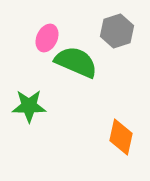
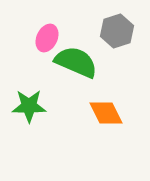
orange diamond: moved 15 px left, 24 px up; rotated 39 degrees counterclockwise
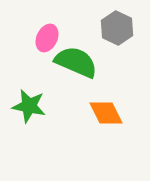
gray hexagon: moved 3 px up; rotated 16 degrees counterclockwise
green star: rotated 12 degrees clockwise
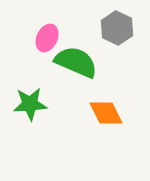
green star: moved 1 px right, 2 px up; rotated 16 degrees counterclockwise
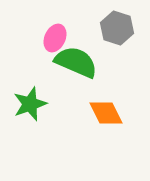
gray hexagon: rotated 8 degrees counterclockwise
pink ellipse: moved 8 px right
green star: rotated 16 degrees counterclockwise
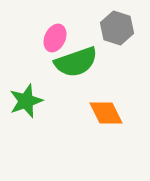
green semicircle: rotated 138 degrees clockwise
green star: moved 4 px left, 3 px up
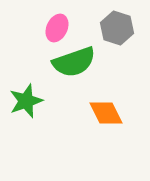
pink ellipse: moved 2 px right, 10 px up
green semicircle: moved 2 px left
